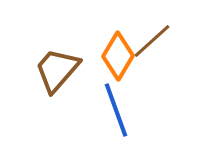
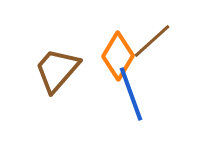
blue line: moved 15 px right, 16 px up
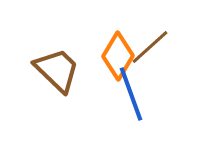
brown line: moved 2 px left, 6 px down
brown trapezoid: rotated 93 degrees clockwise
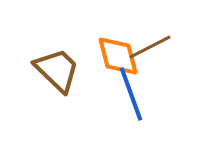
brown line: rotated 15 degrees clockwise
orange diamond: rotated 45 degrees counterclockwise
